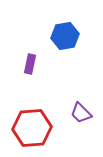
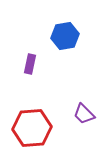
purple trapezoid: moved 3 px right, 1 px down
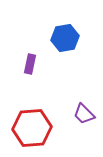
blue hexagon: moved 2 px down
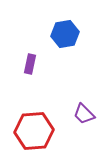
blue hexagon: moved 4 px up
red hexagon: moved 2 px right, 3 px down
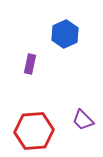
blue hexagon: rotated 16 degrees counterclockwise
purple trapezoid: moved 1 px left, 6 px down
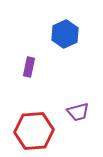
purple rectangle: moved 1 px left, 3 px down
purple trapezoid: moved 5 px left, 8 px up; rotated 60 degrees counterclockwise
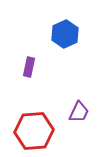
purple trapezoid: moved 1 px right; rotated 50 degrees counterclockwise
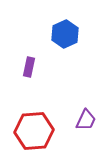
purple trapezoid: moved 7 px right, 8 px down
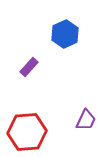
purple rectangle: rotated 30 degrees clockwise
red hexagon: moved 7 px left, 1 px down
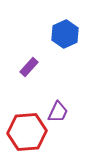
purple trapezoid: moved 28 px left, 8 px up
